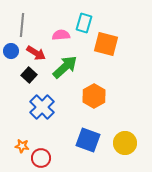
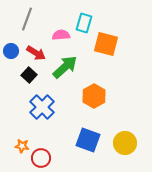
gray line: moved 5 px right, 6 px up; rotated 15 degrees clockwise
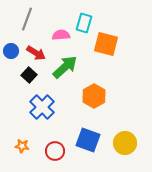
red circle: moved 14 px right, 7 px up
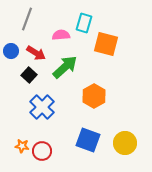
red circle: moved 13 px left
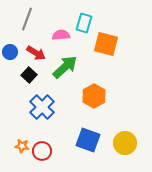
blue circle: moved 1 px left, 1 px down
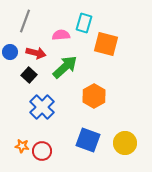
gray line: moved 2 px left, 2 px down
red arrow: rotated 18 degrees counterclockwise
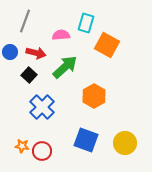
cyan rectangle: moved 2 px right
orange square: moved 1 px right, 1 px down; rotated 15 degrees clockwise
blue square: moved 2 px left
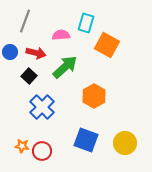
black square: moved 1 px down
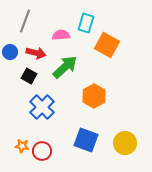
black square: rotated 14 degrees counterclockwise
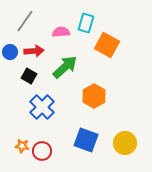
gray line: rotated 15 degrees clockwise
pink semicircle: moved 3 px up
red arrow: moved 2 px left, 2 px up; rotated 18 degrees counterclockwise
